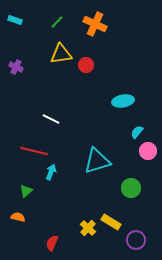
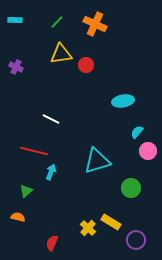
cyan rectangle: rotated 16 degrees counterclockwise
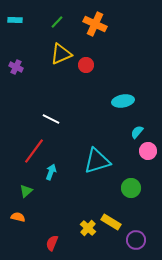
yellow triangle: rotated 15 degrees counterclockwise
red line: rotated 68 degrees counterclockwise
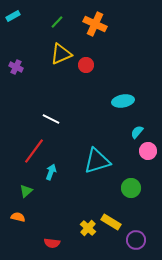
cyan rectangle: moved 2 px left, 4 px up; rotated 32 degrees counterclockwise
red semicircle: rotated 105 degrees counterclockwise
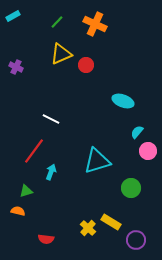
cyan ellipse: rotated 30 degrees clockwise
green triangle: rotated 24 degrees clockwise
orange semicircle: moved 6 px up
red semicircle: moved 6 px left, 4 px up
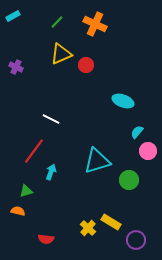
green circle: moved 2 px left, 8 px up
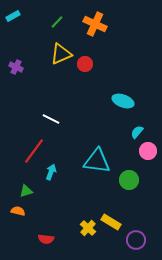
red circle: moved 1 px left, 1 px up
cyan triangle: rotated 24 degrees clockwise
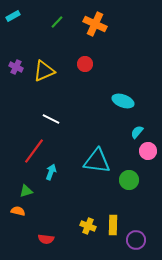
yellow triangle: moved 17 px left, 17 px down
yellow rectangle: moved 2 px right, 3 px down; rotated 60 degrees clockwise
yellow cross: moved 2 px up; rotated 21 degrees counterclockwise
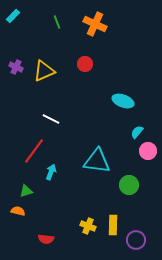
cyan rectangle: rotated 16 degrees counterclockwise
green line: rotated 64 degrees counterclockwise
green circle: moved 5 px down
